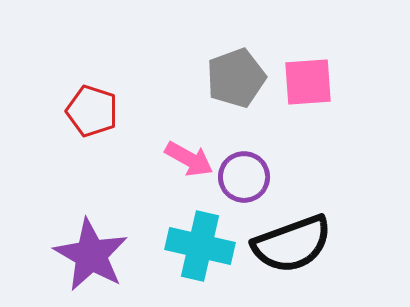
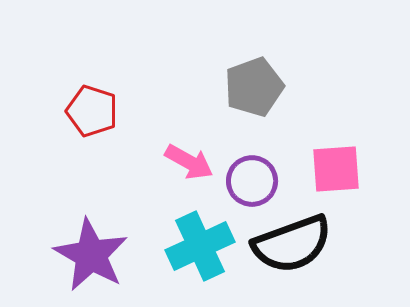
gray pentagon: moved 18 px right, 9 px down
pink square: moved 28 px right, 87 px down
pink arrow: moved 3 px down
purple circle: moved 8 px right, 4 px down
cyan cross: rotated 38 degrees counterclockwise
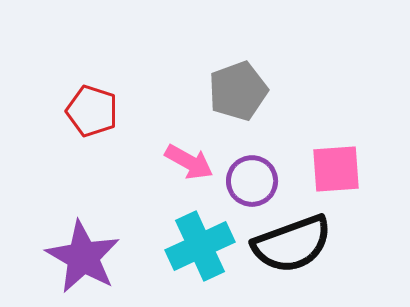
gray pentagon: moved 16 px left, 4 px down
purple star: moved 8 px left, 2 px down
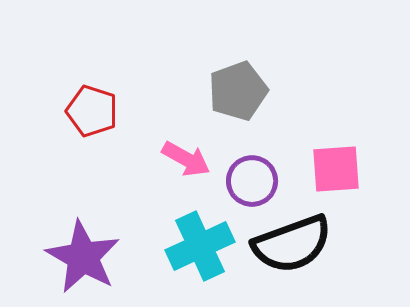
pink arrow: moved 3 px left, 3 px up
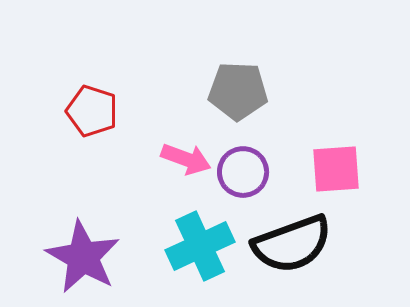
gray pentagon: rotated 22 degrees clockwise
pink arrow: rotated 9 degrees counterclockwise
purple circle: moved 9 px left, 9 px up
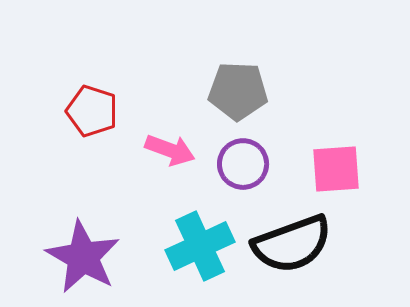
pink arrow: moved 16 px left, 9 px up
purple circle: moved 8 px up
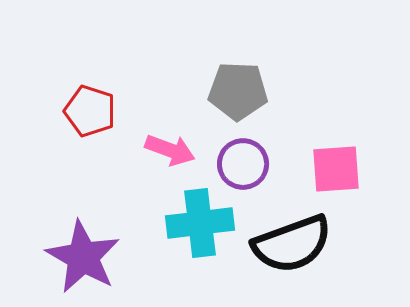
red pentagon: moved 2 px left
cyan cross: moved 23 px up; rotated 18 degrees clockwise
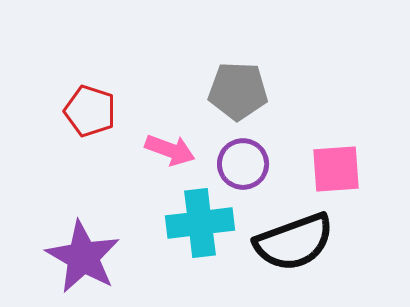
black semicircle: moved 2 px right, 2 px up
